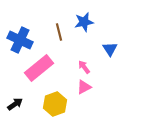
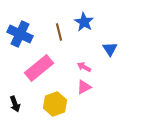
blue star: rotated 30 degrees counterclockwise
blue cross: moved 6 px up
pink arrow: rotated 24 degrees counterclockwise
black arrow: rotated 105 degrees clockwise
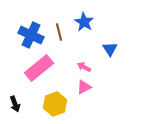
blue cross: moved 11 px right, 1 px down
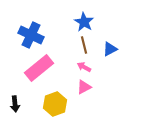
brown line: moved 25 px right, 13 px down
blue triangle: rotated 35 degrees clockwise
black arrow: rotated 14 degrees clockwise
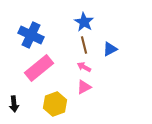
black arrow: moved 1 px left
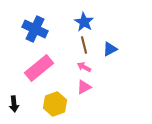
blue cross: moved 4 px right, 6 px up
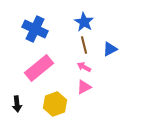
black arrow: moved 3 px right
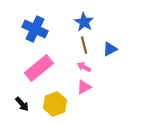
black arrow: moved 5 px right; rotated 35 degrees counterclockwise
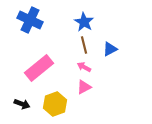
blue cross: moved 5 px left, 9 px up
black arrow: rotated 28 degrees counterclockwise
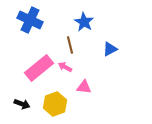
brown line: moved 14 px left
pink arrow: moved 19 px left
pink triangle: rotated 35 degrees clockwise
